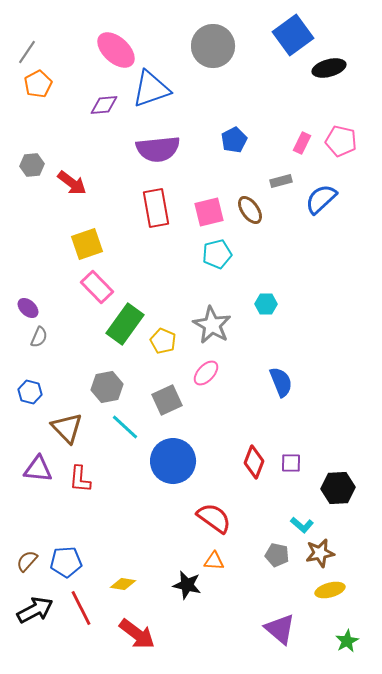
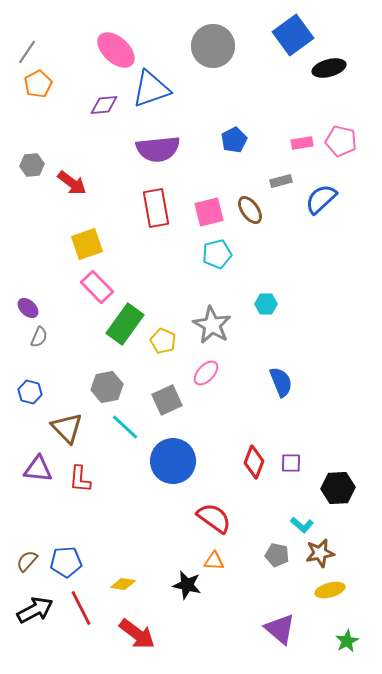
pink rectangle at (302, 143): rotated 55 degrees clockwise
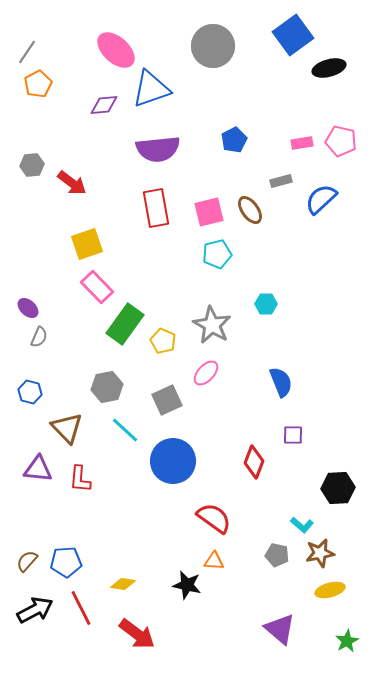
cyan line at (125, 427): moved 3 px down
purple square at (291, 463): moved 2 px right, 28 px up
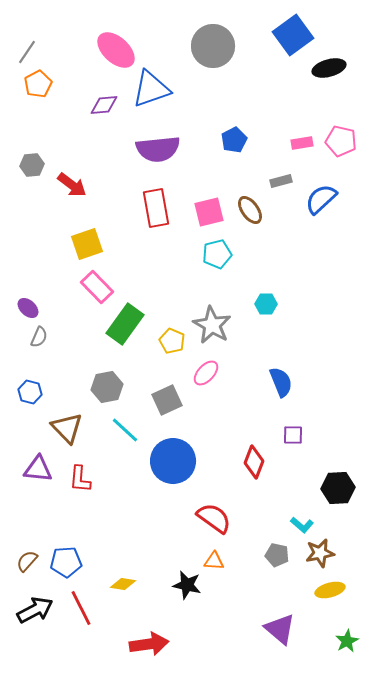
red arrow at (72, 183): moved 2 px down
yellow pentagon at (163, 341): moved 9 px right
red arrow at (137, 634): moved 12 px right, 10 px down; rotated 45 degrees counterclockwise
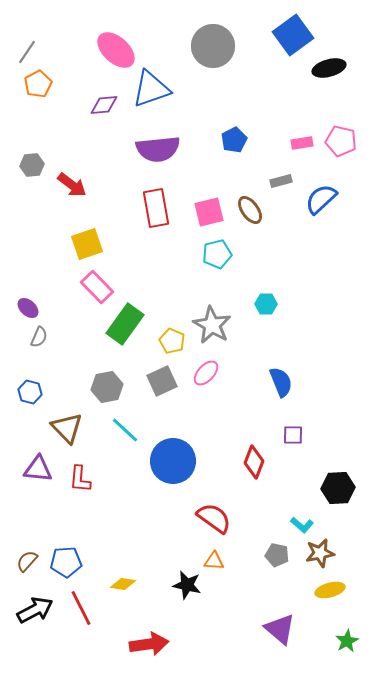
gray square at (167, 400): moved 5 px left, 19 px up
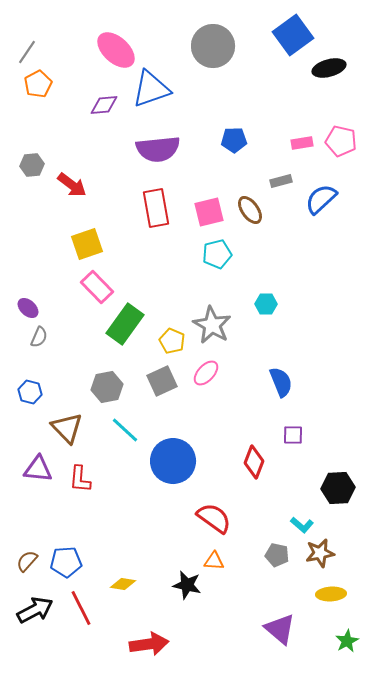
blue pentagon at (234, 140): rotated 25 degrees clockwise
yellow ellipse at (330, 590): moved 1 px right, 4 px down; rotated 12 degrees clockwise
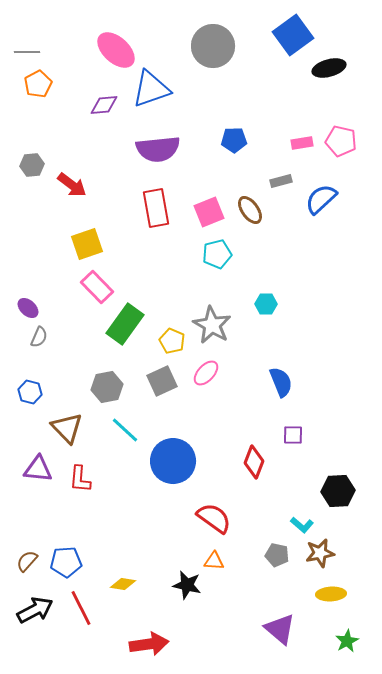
gray line at (27, 52): rotated 55 degrees clockwise
pink square at (209, 212): rotated 8 degrees counterclockwise
black hexagon at (338, 488): moved 3 px down
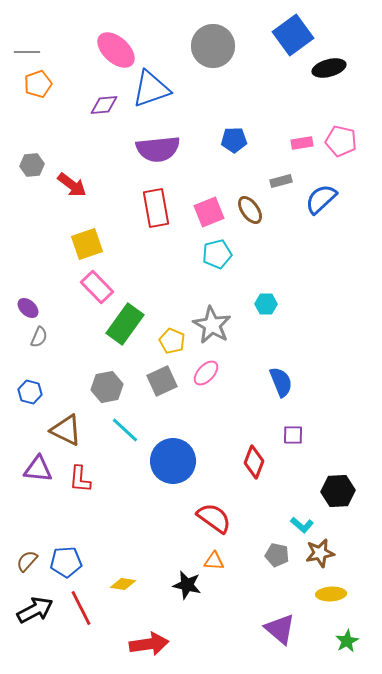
orange pentagon at (38, 84): rotated 8 degrees clockwise
brown triangle at (67, 428): moved 1 px left, 2 px down; rotated 20 degrees counterclockwise
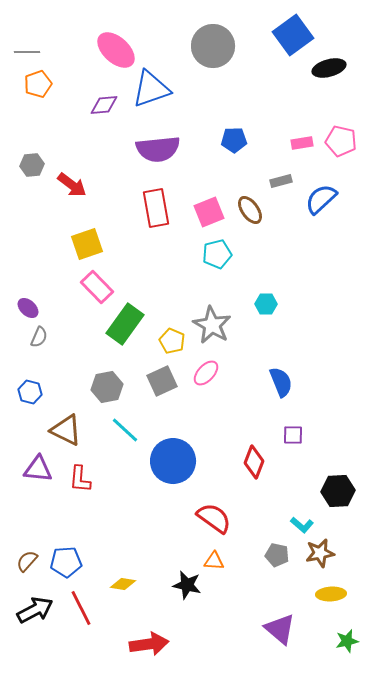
green star at (347, 641): rotated 15 degrees clockwise
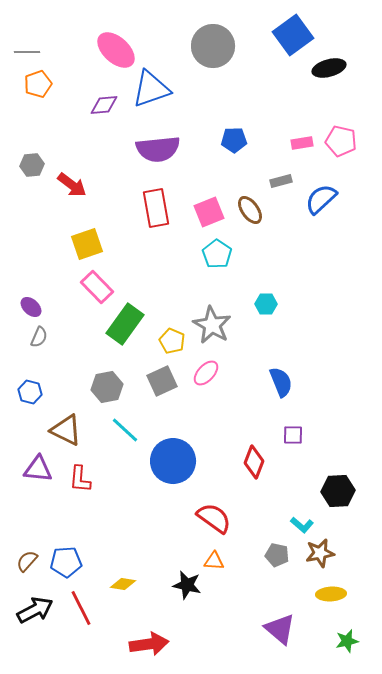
cyan pentagon at (217, 254): rotated 24 degrees counterclockwise
purple ellipse at (28, 308): moved 3 px right, 1 px up
